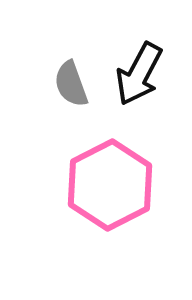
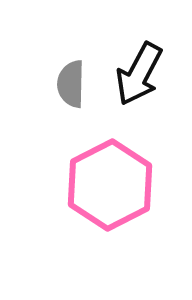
gray semicircle: rotated 21 degrees clockwise
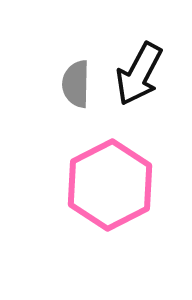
gray semicircle: moved 5 px right
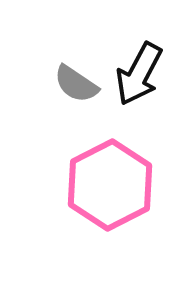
gray semicircle: rotated 57 degrees counterclockwise
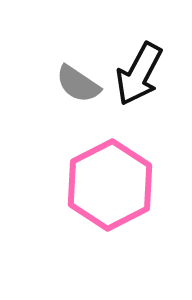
gray semicircle: moved 2 px right
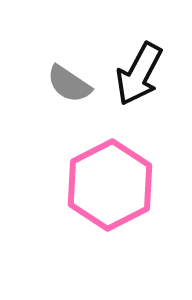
gray semicircle: moved 9 px left
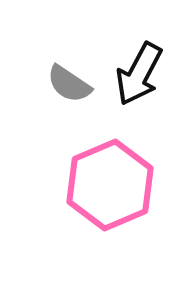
pink hexagon: rotated 4 degrees clockwise
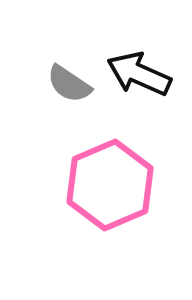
black arrow: rotated 86 degrees clockwise
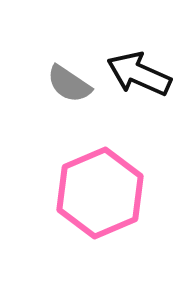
pink hexagon: moved 10 px left, 8 px down
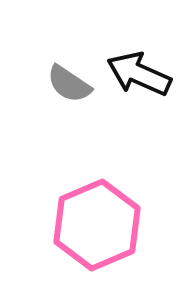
pink hexagon: moved 3 px left, 32 px down
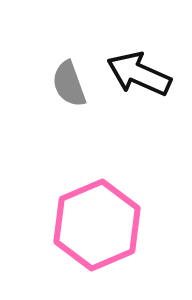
gray semicircle: rotated 36 degrees clockwise
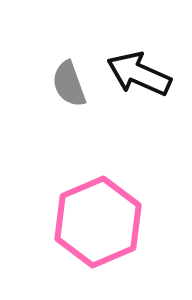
pink hexagon: moved 1 px right, 3 px up
